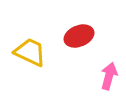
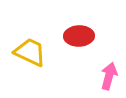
red ellipse: rotated 20 degrees clockwise
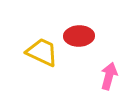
yellow trapezoid: moved 12 px right
